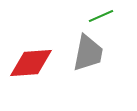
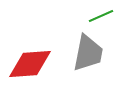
red diamond: moved 1 px left, 1 px down
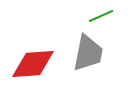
red diamond: moved 3 px right
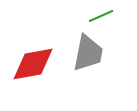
red diamond: rotated 6 degrees counterclockwise
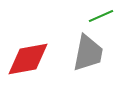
red diamond: moved 5 px left, 5 px up
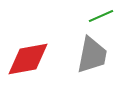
gray trapezoid: moved 4 px right, 2 px down
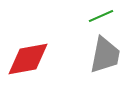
gray trapezoid: moved 13 px right
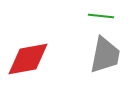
green line: rotated 30 degrees clockwise
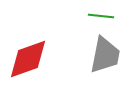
red diamond: rotated 9 degrees counterclockwise
